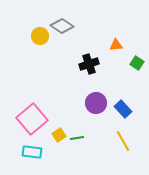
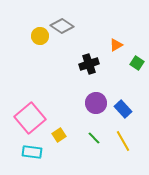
orange triangle: rotated 24 degrees counterclockwise
pink square: moved 2 px left, 1 px up
green line: moved 17 px right; rotated 56 degrees clockwise
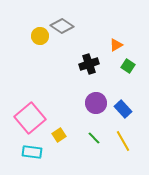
green square: moved 9 px left, 3 px down
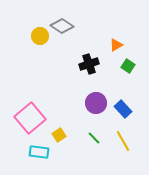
cyan rectangle: moved 7 px right
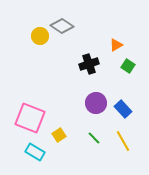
pink square: rotated 28 degrees counterclockwise
cyan rectangle: moved 4 px left; rotated 24 degrees clockwise
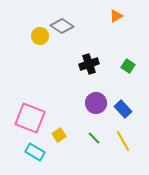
orange triangle: moved 29 px up
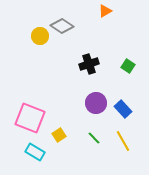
orange triangle: moved 11 px left, 5 px up
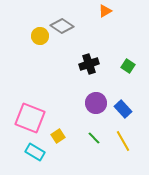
yellow square: moved 1 px left, 1 px down
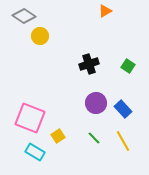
gray diamond: moved 38 px left, 10 px up
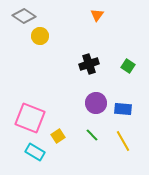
orange triangle: moved 8 px left, 4 px down; rotated 24 degrees counterclockwise
blue rectangle: rotated 42 degrees counterclockwise
green line: moved 2 px left, 3 px up
